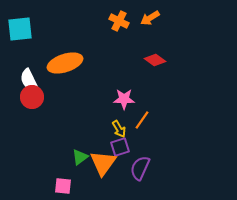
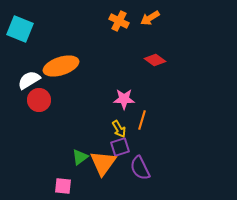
cyan square: rotated 28 degrees clockwise
orange ellipse: moved 4 px left, 3 px down
white semicircle: rotated 85 degrees clockwise
red circle: moved 7 px right, 3 px down
orange line: rotated 18 degrees counterclockwise
purple semicircle: rotated 50 degrees counterclockwise
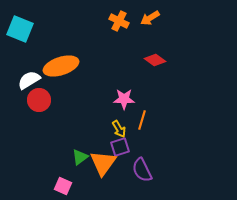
purple semicircle: moved 2 px right, 2 px down
pink square: rotated 18 degrees clockwise
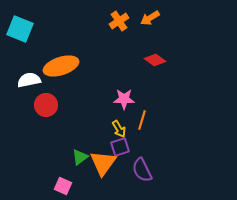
orange cross: rotated 30 degrees clockwise
white semicircle: rotated 20 degrees clockwise
red circle: moved 7 px right, 5 px down
